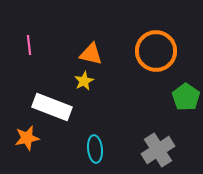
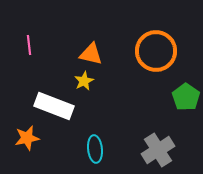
white rectangle: moved 2 px right, 1 px up
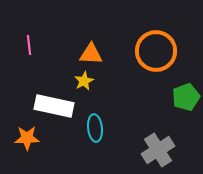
orange triangle: rotated 10 degrees counterclockwise
green pentagon: rotated 16 degrees clockwise
white rectangle: rotated 9 degrees counterclockwise
orange star: rotated 10 degrees clockwise
cyan ellipse: moved 21 px up
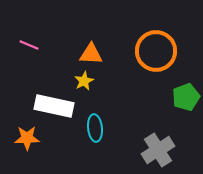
pink line: rotated 60 degrees counterclockwise
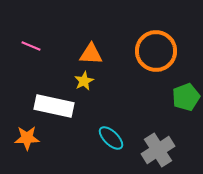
pink line: moved 2 px right, 1 px down
cyan ellipse: moved 16 px right, 10 px down; rotated 40 degrees counterclockwise
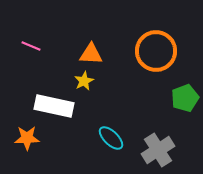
green pentagon: moved 1 px left, 1 px down
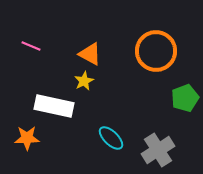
orange triangle: moved 1 px left; rotated 25 degrees clockwise
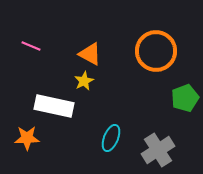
cyan ellipse: rotated 68 degrees clockwise
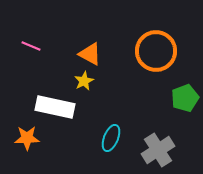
white rectangle: moved 1 px right, 1 px down
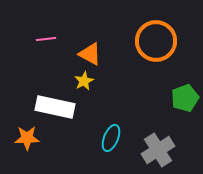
pink line: moved 15 px right, 7 px up; rotated 30 degrees counterclockwise
orange circle: moved 10 px up
